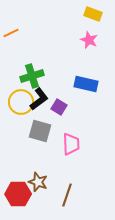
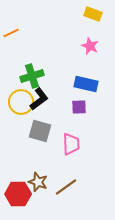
pink star: moved 1 px right, 6 px down
purple square: moved 20 px right; rotated 35 degrees counterclockwise
brown line: moved 1 px left, 8 px up; rotated 35 degrees clockwise
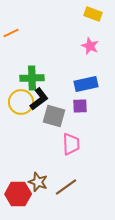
green cross: moved 2 px down; rotated 15 degrees clockwise
blue rectangle: rotated 25 degrees counterclockwise
purple square: moved 1 px right, 1 px up
gray square: moved 14 px right, 15 px up
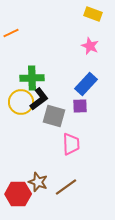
blue rectangle: rotated 35 degrees counterclockwise
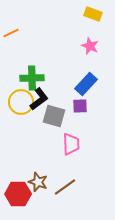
brown line: moved 1 px left
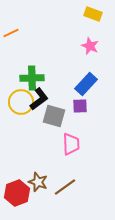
red hexagon: moved 1 px left, 1 px up; rotated 20 degrees counterclockwise
